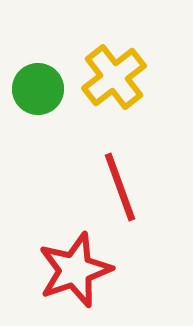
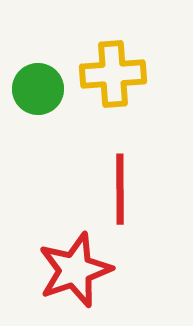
yellow cross: moved 1 px left, 3 px up; rotated 34 degrees clockwise
red line: moved 2 px down; rotated 20 degrees clockwise
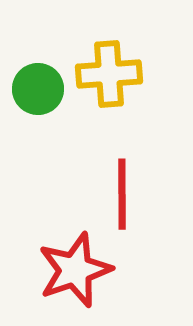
yellow cross: moved 4 px left
red line: moved 2 px right, 5 px down
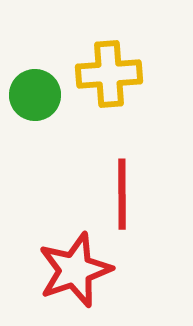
green circle: moved 3 px left, 6 px down
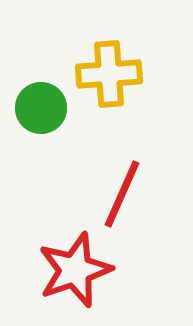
green circle: moved 6 px right, 13 px down
red line: rotated 24 degrees clockwise
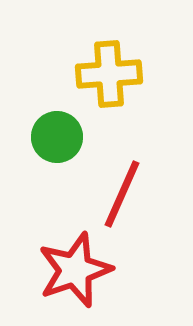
green circle: moved 16 px right, 29 px down
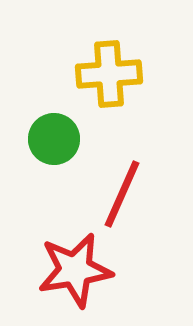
green circle: moved 3 px left, 2 px down
red star: rotated 10 degrees clockwise
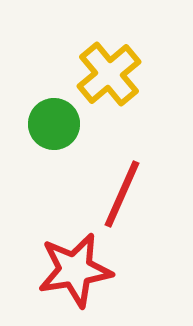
yellow cross: rotated 36 degrees counterclockwise
green circle: moved 15 px up
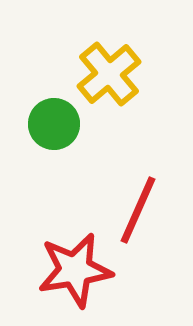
red line: moved 16 px right, 16 px down
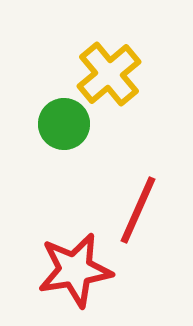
green circle: moved 10 px right
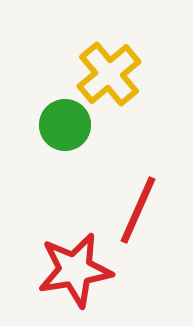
green circle: moved 1 px right, 1 px down
